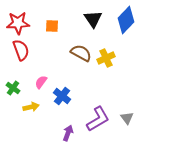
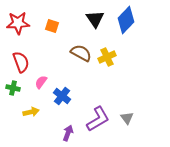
black triangle: moved 2 px right
orange square: rotated 16 degrees clockwise
red semicircle: moved 12 px down
yellow cross: moved 1 px right, 1 px up
green cross: rotated 24 degrees counterclockwise
yellow arrow: moved 5 px down
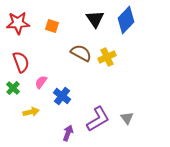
green cross: rotated 32 degrees clockwise
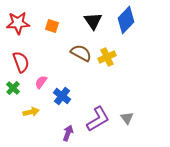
black triangle: moved 2 px left, 2 px down
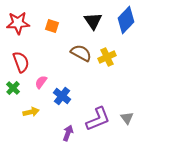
purple L-shape: rotated 8 degrees clockwise
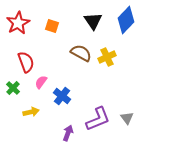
red star: rotated 25 degrees counterclockwise
red semicircle: moved 5 px right
